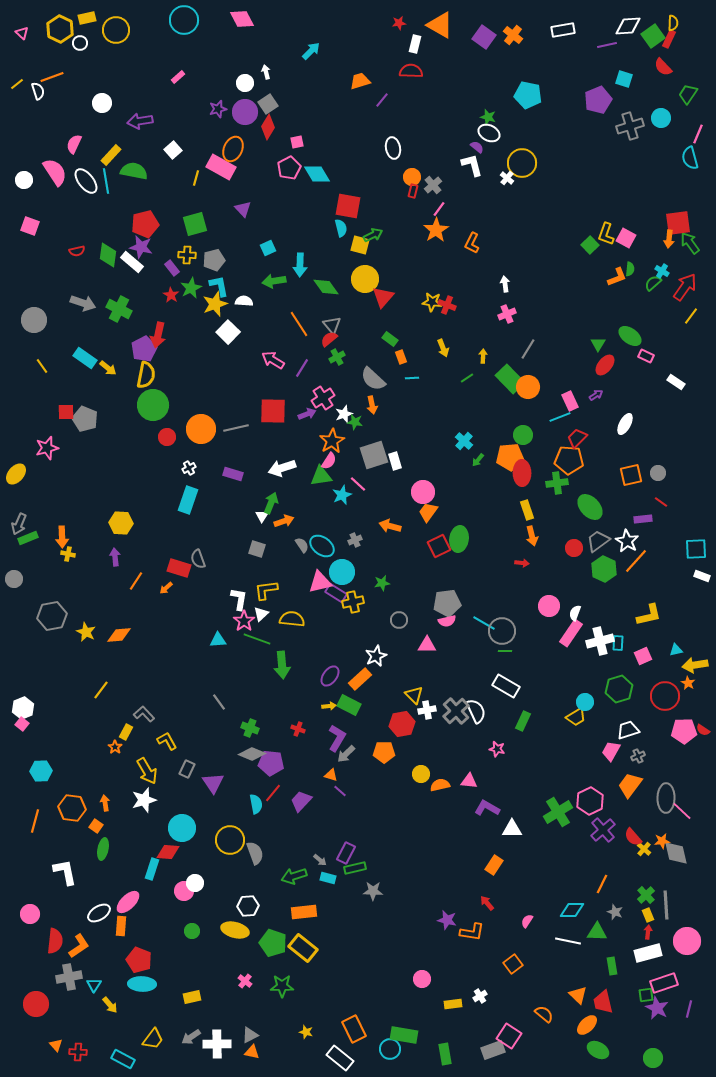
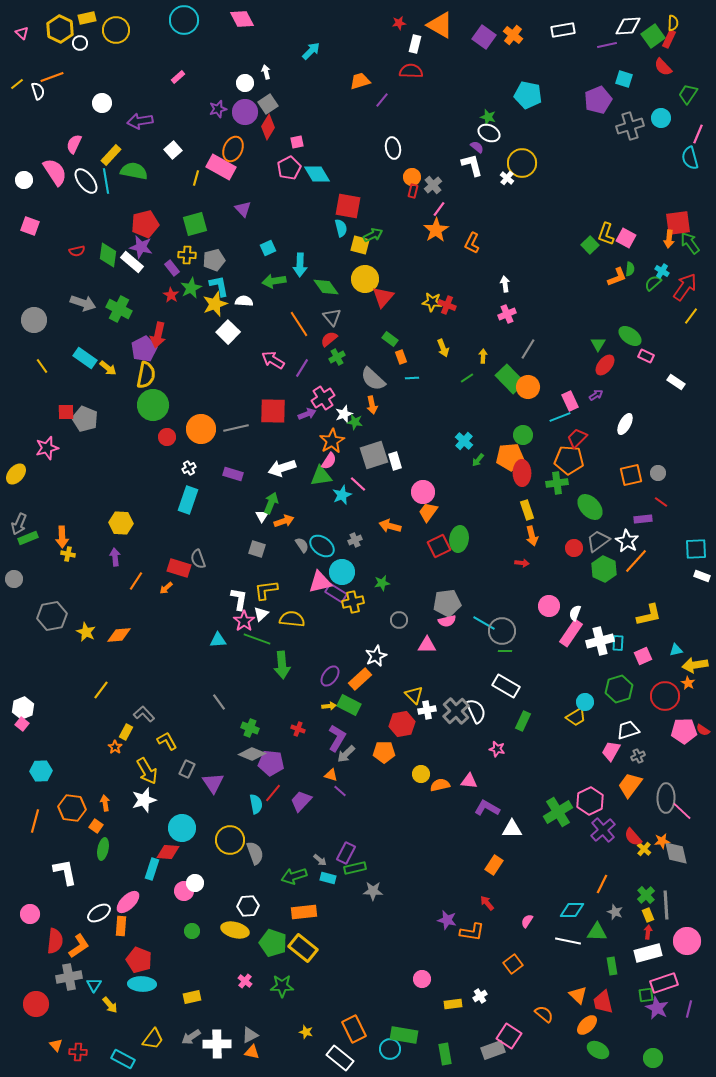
gray triangle at (332, 325): moved 8 px up
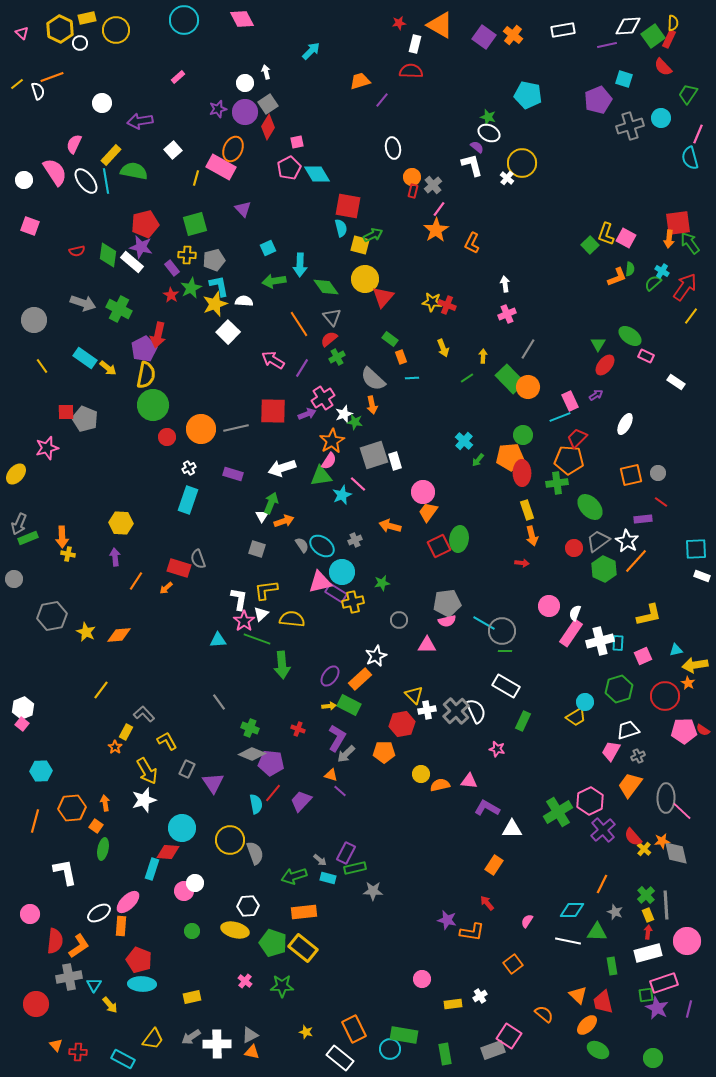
orange hexagon at (72, 808): rotated 12 degrees counterclockwise
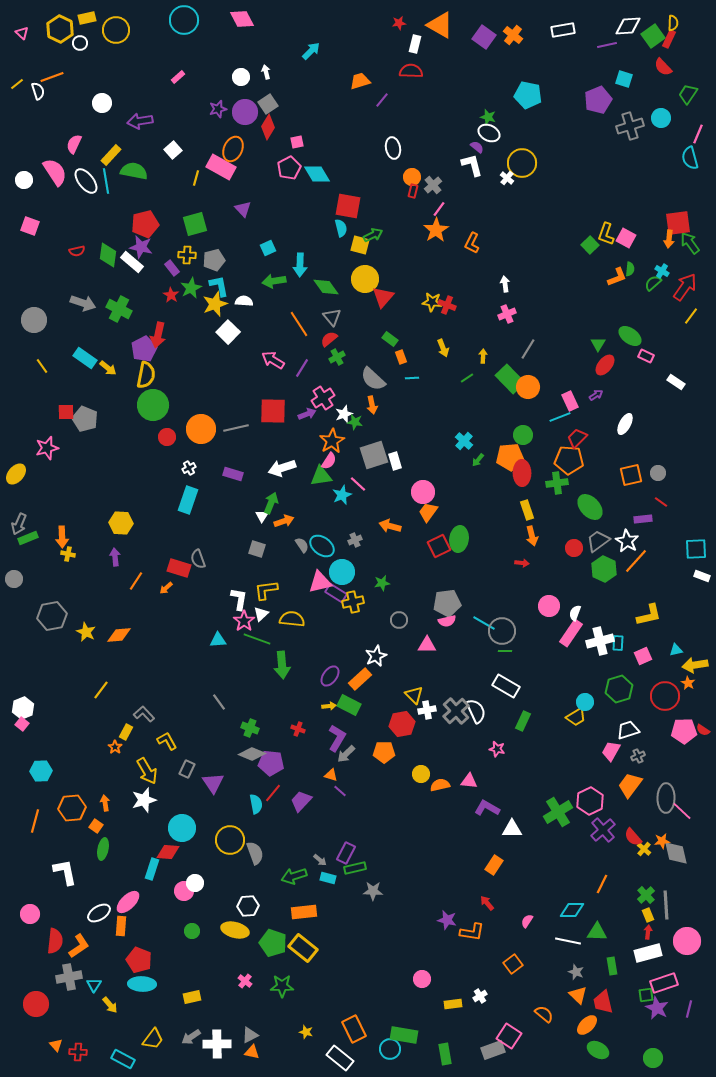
white circle at (245, 83): moved 4 px left, 6 px up
gray star at (615, 912): moved 39 px left, 60 px down
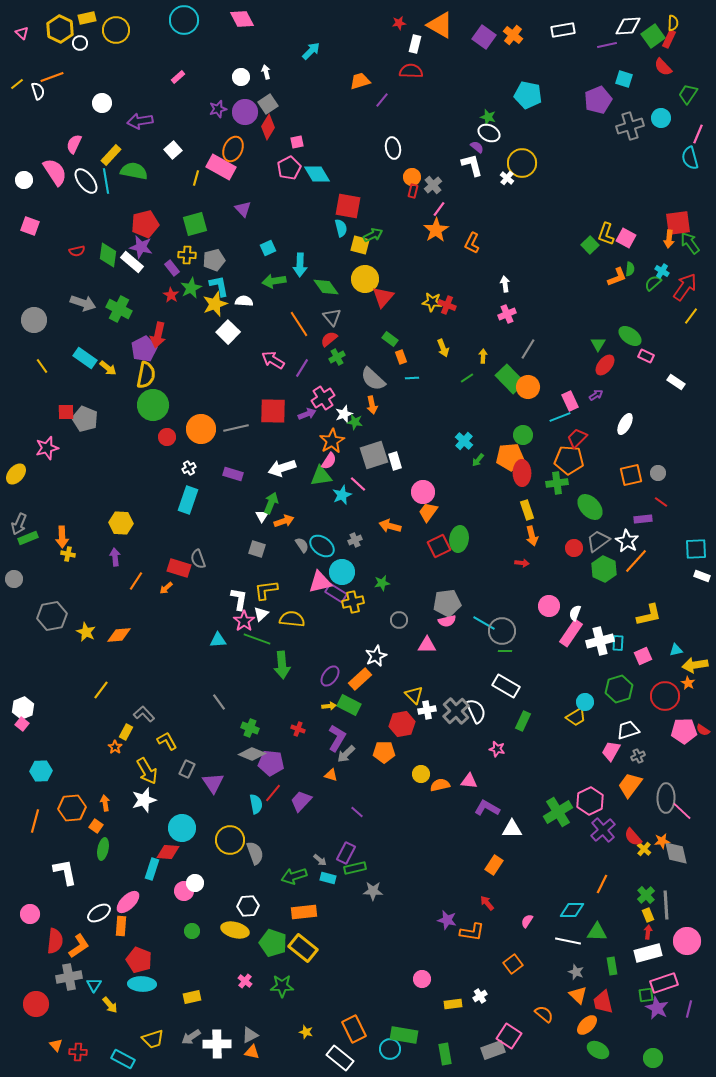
purple line at (340, 791): moved 17 px right, 21 px down
yellow trapezoid at (153, 1039): rotated 35 degrees clockwise
